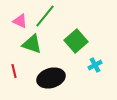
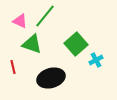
green square: moved 3 px down
cyan cross: moved 1 px right, 5 px up
red line: moved 1 px left, 4 px up
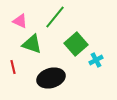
green line: moved 10 px right, 1 px down
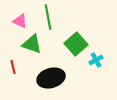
green line: moved 7 px left; rotated 50 degrees counterclockwise
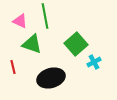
green line: moved 3 px left, 1 px up
cyan cross: moved 2 px left, 2 px down
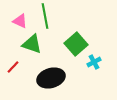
red line: rotated 56 degrees clockwise
